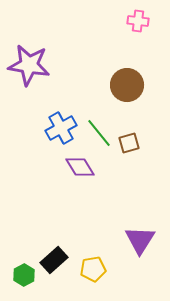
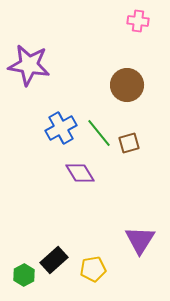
purple diamond: moved 6 px down
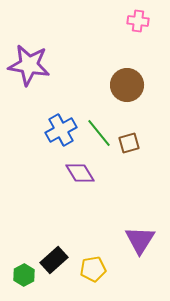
blue cross: moved 2 px down
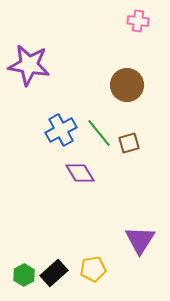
black rectangle: moved 13 px down
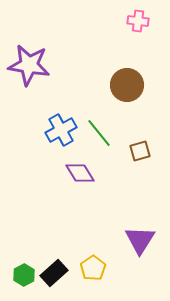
brown square: moved 11 px right, 8 px down
yellow pentagon: moved 1 px up; rotated 25 degrees counterclockwise
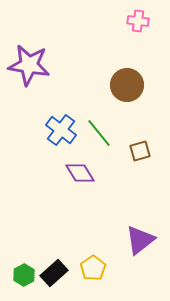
blue cross: rotated 24 degrees counterclockwise
purple triangle: rotated 20 degrees clockwise
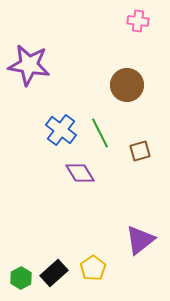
green line: moved 1 px right; rotated 12 degrees clockwise
green hexagon: moved 3 px left, 3 px down
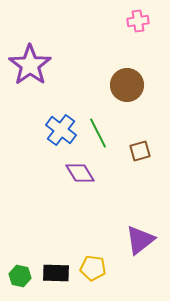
pink cross: rotated 15 degrees counterclockwise
purple star: moved 1 px right; rotated 27 degrees clockwise
green line: moved 2 px left
yellow pentagon: rotated 30 degrees counterclockwise
black rectangle: moved 2 px right; rotated 44 degrees clockwise
green hexagon: moved 1 px left, 2 px up; rotated 20 degrees counterclockwise
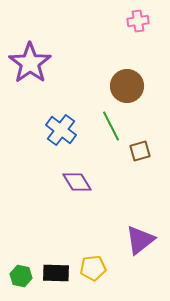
purple star: moved 2 px up
brown circle: moved 1 px down
green line: moved 13 px right, 7 px up
purple diamond: moved 3 px left, 9 px down
yellow pentagon: rotated 15 degrees counterclockwise
green hexagon: moved 1 px right
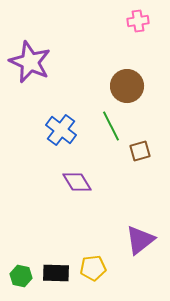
purple star: moved 1 px up; rotated 12 degrees counterclockwise
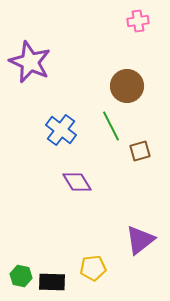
black rectangle: moved 4 px left, 9 px down
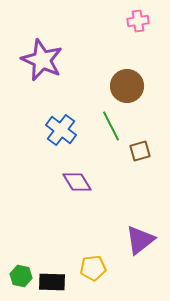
purple star: moved 12 px right, 2 px up
